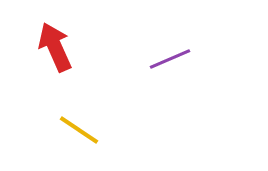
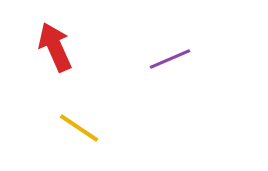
yellow line: moved 2 px up
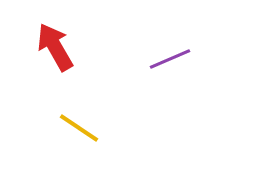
red arrow: rotated 6 degrees counterclockwise
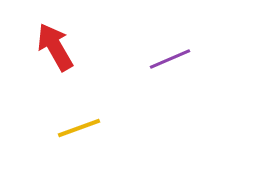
yellow line: rotated 54 degrees counterclockwise
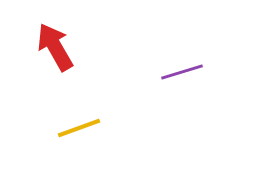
purple line: moved 12 px right, 13 px down; rotated 6 degrees clockwise
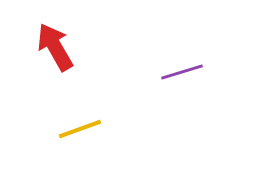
yellow line: moved 1 px right, 1 px down
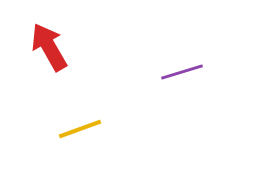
red arrow: moved 6 px left
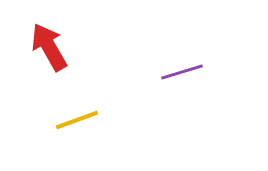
yellow line: moved 3 px left, 9 px up
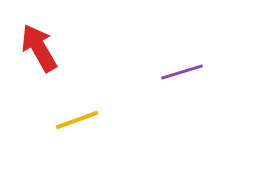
red arrow: moved 10 px left, 1 px down
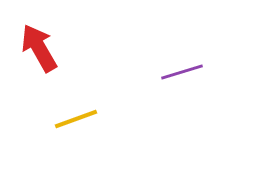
yellow line: moved 1 px left, 1 px up
